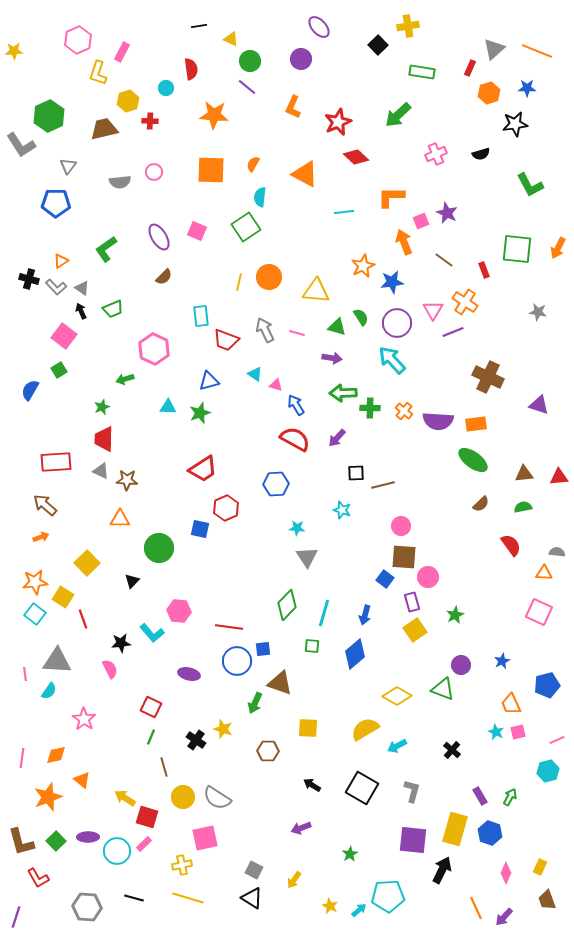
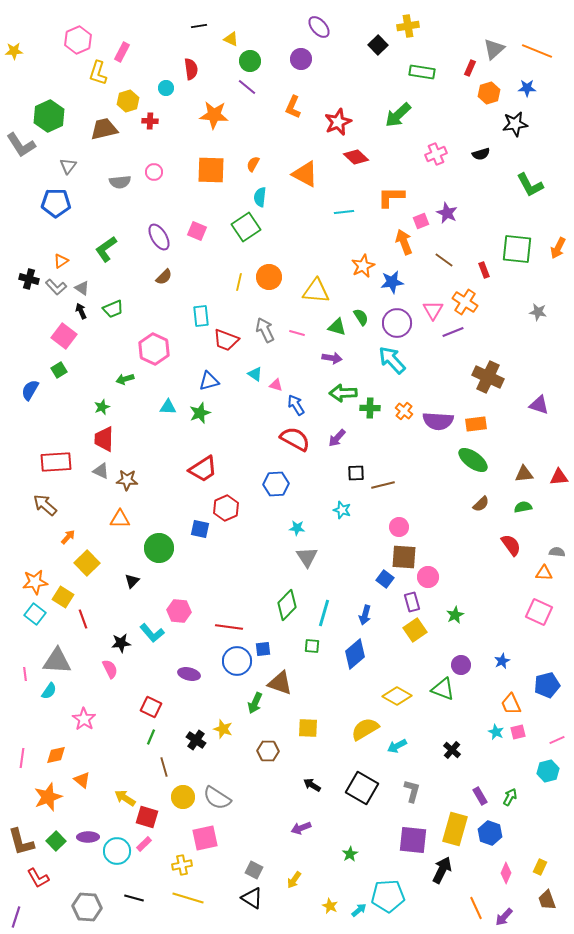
pink circle at (401, 526): moved 2 px left, 1 px down
orange arrow at (41, 537): moved 27 px right; rotated 28 degrees counterclockwise
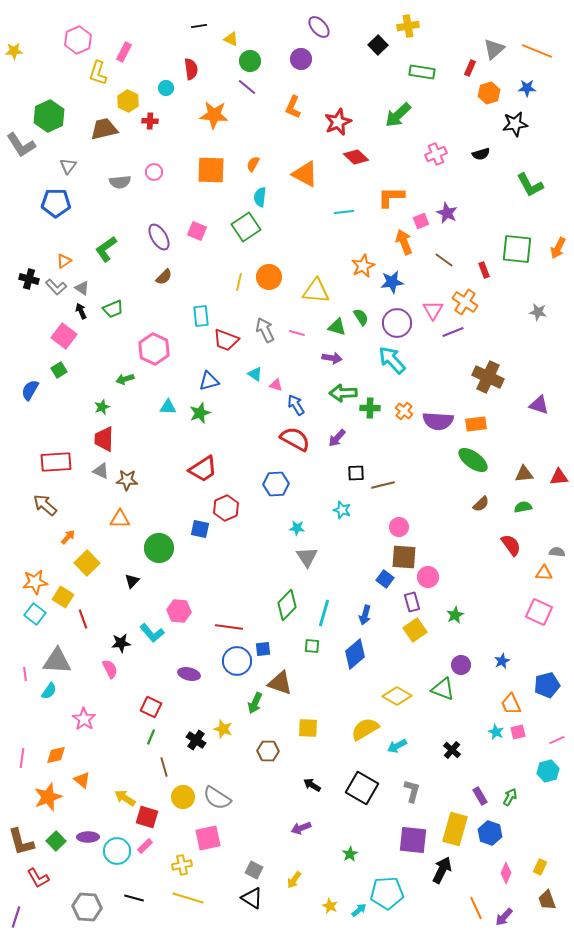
pink rectangle at (122, 52): moved 2 px right
yellow hexagon at (128, 101): rotated 15 degrees counterclockwise
orange triangle at (61, 261): moved 3 px right
pink square at (205, 838): moved 3 px right
pink rectangle at (144, 844): moved 1 px right, 2 px down
cyan pentagon at (388, 896): moved 1 px left, 3 px up
